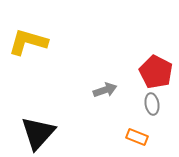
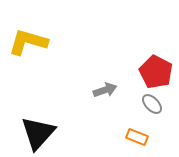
gray ellipse: rotated 35 degrees counterclockwise
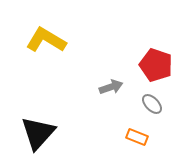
yellow L-shape: moved 18 px right, 2 px up; rotated 15 degrees clockwise
red pentagon: moved 7 px up; rotated 8 degrees counterclockwise
gray arrow: moved 6 px right, 3 px up
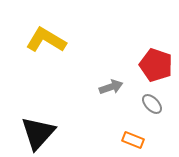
orange rectangle: moved 4 px left, 3 px down
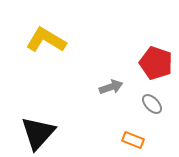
red pentagon: moved 2 px up
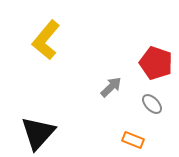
yellow L-shape: rotated 81 degrees counterclockwise
gray arrow: rotated 25 degrees counterclockwise
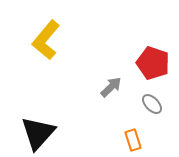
red pentagon: moved 3 px left
orange rectangle: rotated 50 degrees clockwise
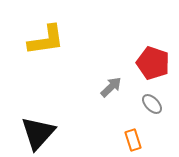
yellow L-shape: rotated 138 degrees counterclockwise
